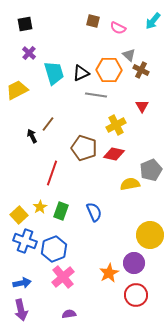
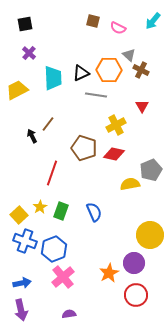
cyan trapezoid: moved 1 px left, 5 px down; rotated 15 degrees clockwise
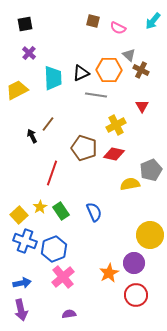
green rectangle: rotated 54 degrees counterclockwise
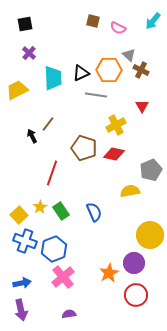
yellow semicircle: moved 7 px down
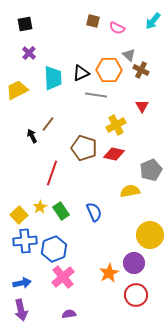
pink semicircle: moved 1 px left
blue cross: rotated 25 degrees counterclockwise
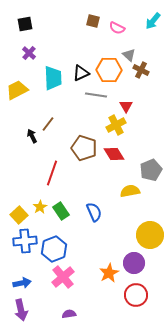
red triangle: moved 16 px left
red diamond: rotated 45 degrees clockwise
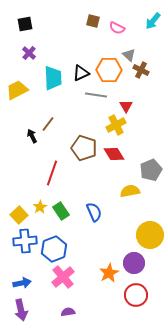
purple semicircle: moved 1 px left, 2 px up
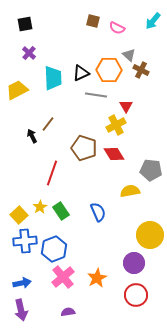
gray pentagon: rotated 30 degrees clockwise
blue semicircle: moved 4 px right
orange star: moved 12 px left, 5 px down
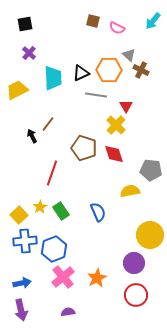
yellow cross: rotated 18 degrees counterclockwise
red diamond: rotated 15 degrees clockwise
